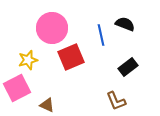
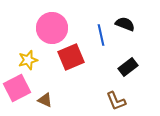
brown triangle: moved 2 px left, 5 px up
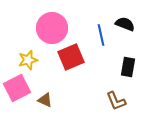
black rectangle: rotated 42 degrees counterclockwise
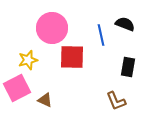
red square: moved 1 px right; rotated 24 degrees clockwise
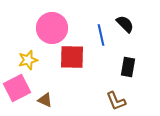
black semicircle: rotated 24 degrees clockwise
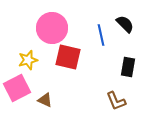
red square: moved 4 px left; rotated 12 degrees clockwise
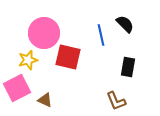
pink circle: moved 8 px left, 5 px down
